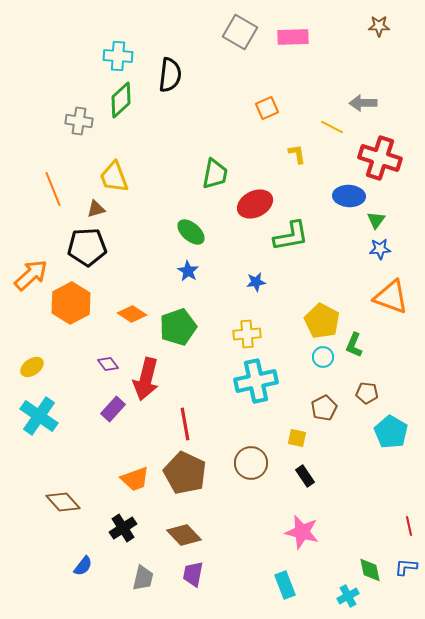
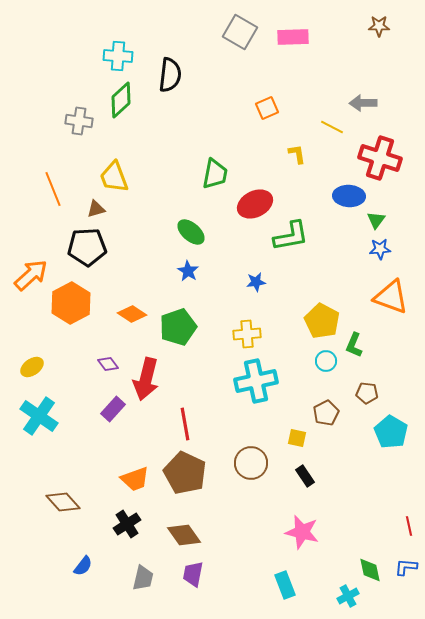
cyan circle at (323, 357): moved 3 px right, 4 px down
brown pentagon at (324, 408): moved 2 px right, 5 px down
black cross at (123, 528): moved 4 px right, 4 px up
brown diamond at (184, 535): rotated 8 degrees clockwise
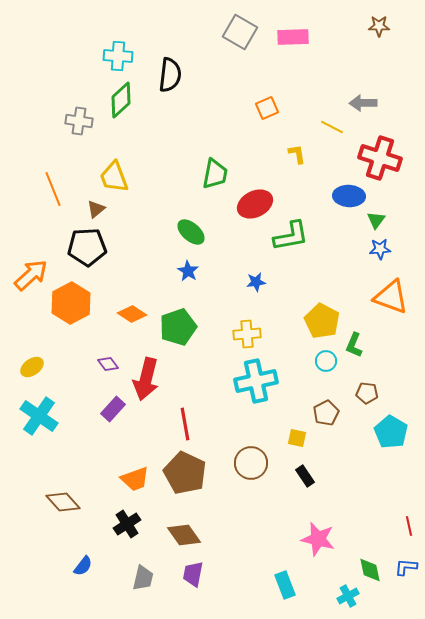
brown triangle at (96, 209): rotated 24 degrees counterclockwise
pink star at (302, 532): moved 16 px right, 7 px down
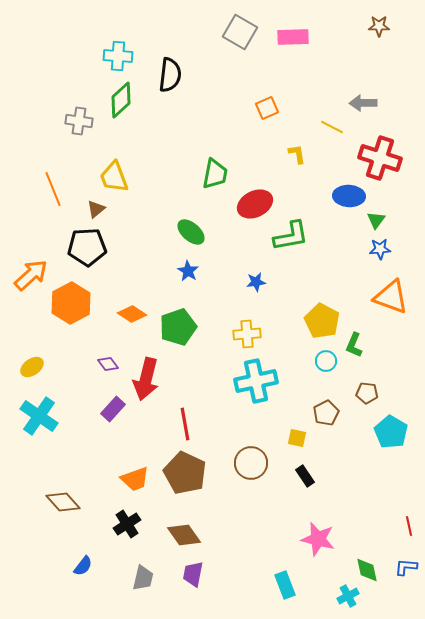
green diamond at (370, 570): moved 3 px left
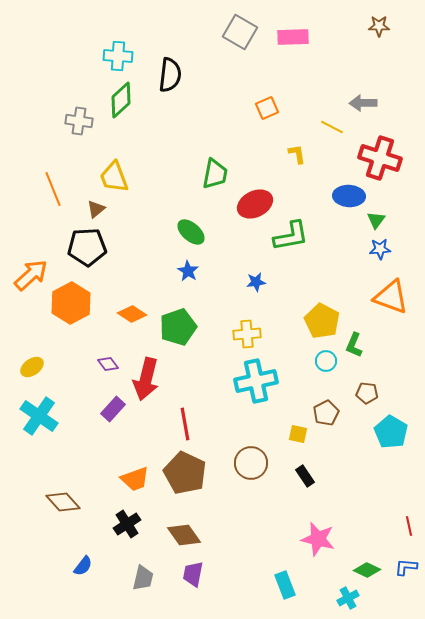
yellow square at (297, 438): moved 1 px right, 4 px up
green diamond at (367, 570): rotated 52 degrees counterclockwise
cyan cross at (348, 596): moved 2 px down
